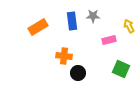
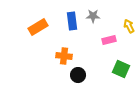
black circle: moved 2 px down
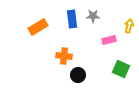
blue rectangle: moved 2 px up
yellow arrow: rotated 40 degrees clockwise
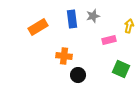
gray star: rotated 16 degrees counterclockwise
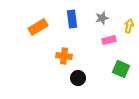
gray star: moved 9 px right, 2 px down
black circle: moved 3 px down
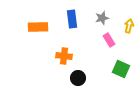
orange rectangle: rotated 30 degrees clockwise
pink rectangle: rotated 72 degrees clockwise
